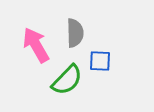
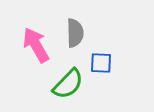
blue square: moved 1 px right, 2 px down
green semicircle: moved 1 px right, 4 px down
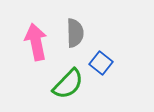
pink arrow: moved 3 px up; rotated 18 degrees clockwise
blue square: rotated 35 degrees clockwise
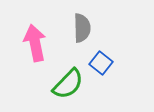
gray semicircle: moved 7 px right, 5 px up
pink arrow: moved 1 px left, 1 px down
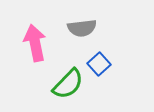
gray semicircle: rotated 84 degrees clockwise
blue square: moved 2 px left, 1 px down; rotated 10 degrees clockwise
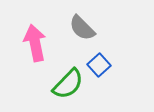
gray semicircle: rotated 52 degrees clockwise
blue square: moved 1 px down
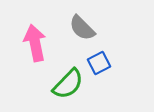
blue square: moved 2 px up; rotated 15 degrees clockwise
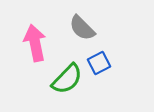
green semicircle: moved 1 px left, 5 px up
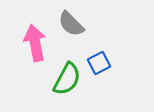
gray semicircle: moved 11 px left, 4 px up
green semicircle: rotated 16 degrees counterclockwise
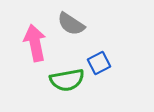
gray semicircle: rotated 12 degrees counterclockwise
green semicircle: moved 1 px down; rotated 52 degrees clockwise
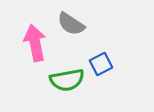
blue square: moved 2 px right, 1 px down
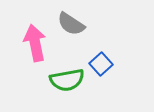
blue square: rotated 15 degrees counterclockwise
